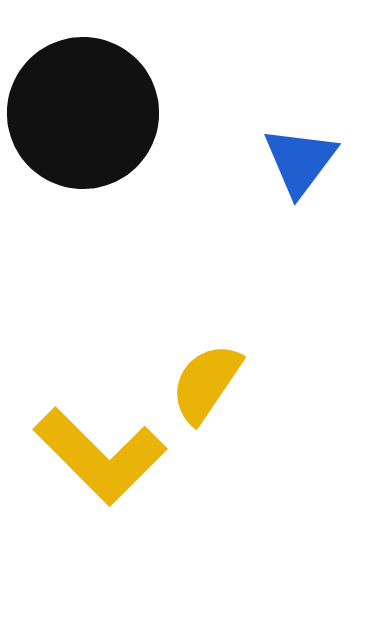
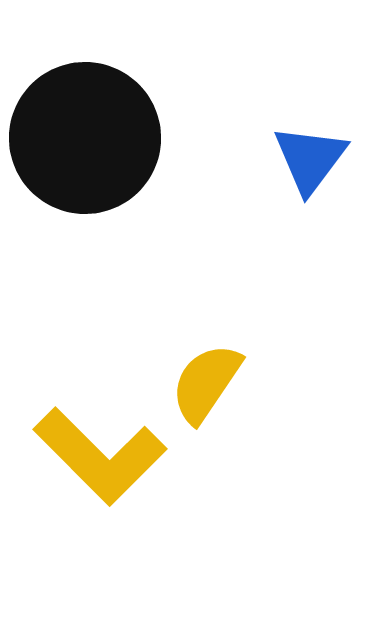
black circle: moved 2 px right, 25 px down
blue triangle: moved 10 px right, 2 px up
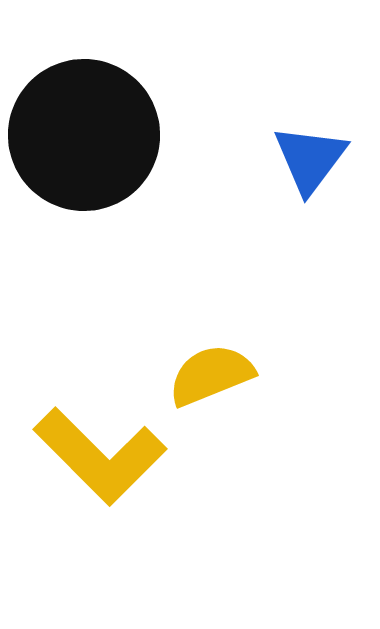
black circle: moved 1 px left, 3 px up
yellow semicircle: moved 5 px right, 8 px up; rotated 34 degrees clockwise
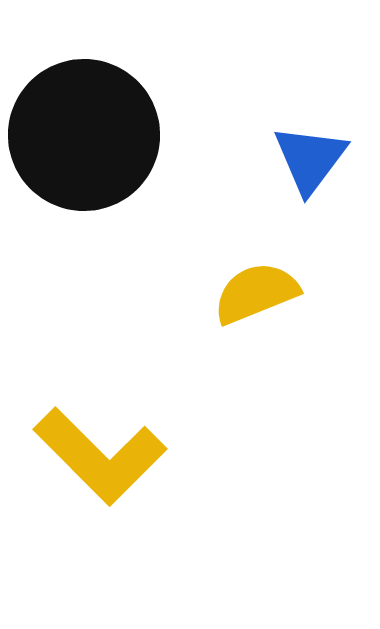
yellow semicircle: moved 45 px right, 82 px up
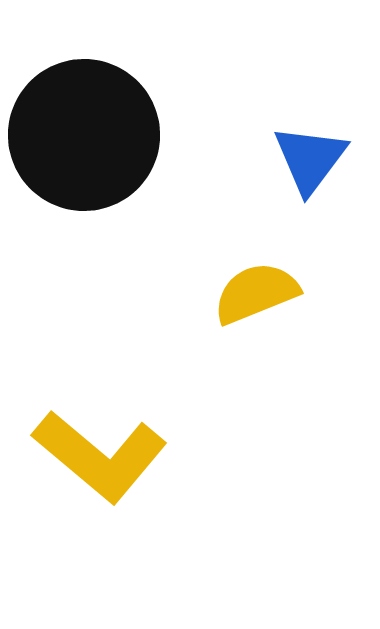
yellow L-shape: rotated 5 degrees counterclockwise
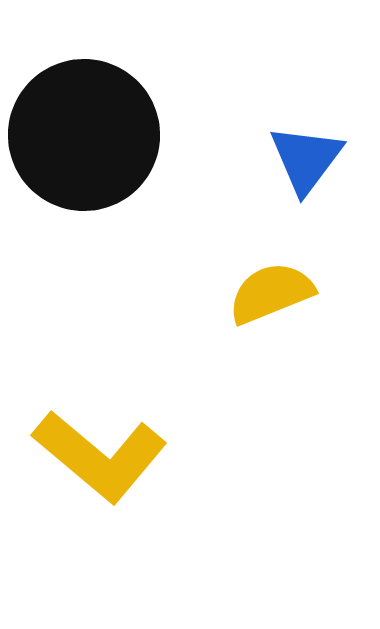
blue triangle: moved 4 px left
yellow semicircle: moved 15 px right
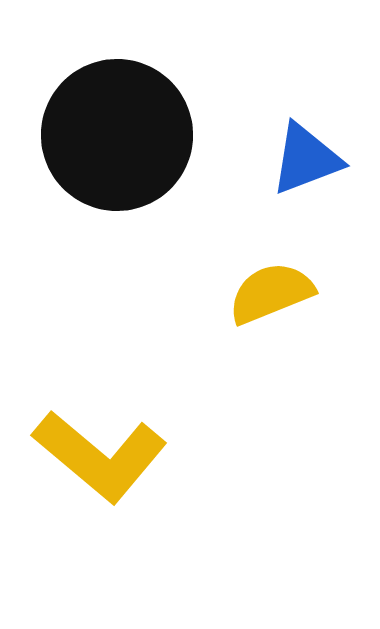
black circle: moved 33 px right
blue triangle: rotated 32 degrees clockwise
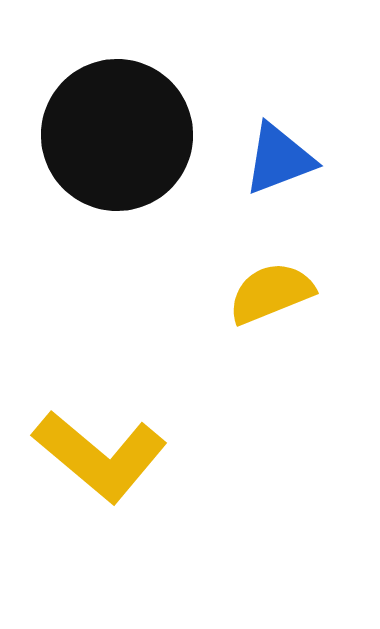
blue triangle: moved 27 px left
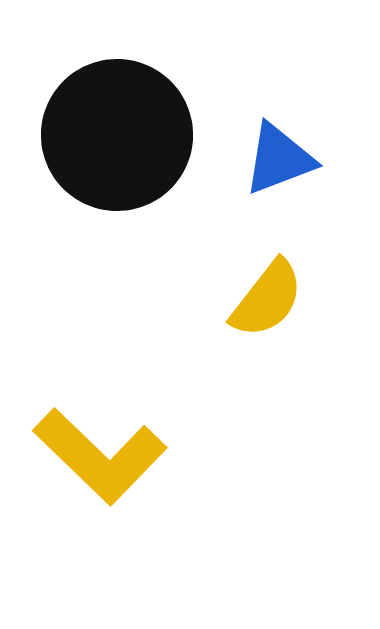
yellow semicircle: moved 4 px left, 6 px down; rotated 150 degrees clockwise
yellow L-shape: rotated 4 degrees clockwise
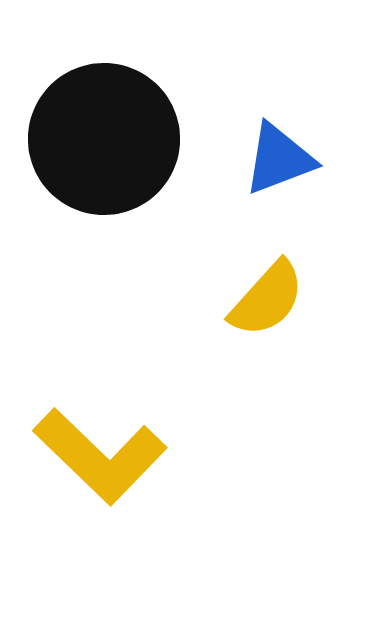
black circle: moved 13 px left, 4 px down
yellow semicircle: rotated 4 degrees clockwise
